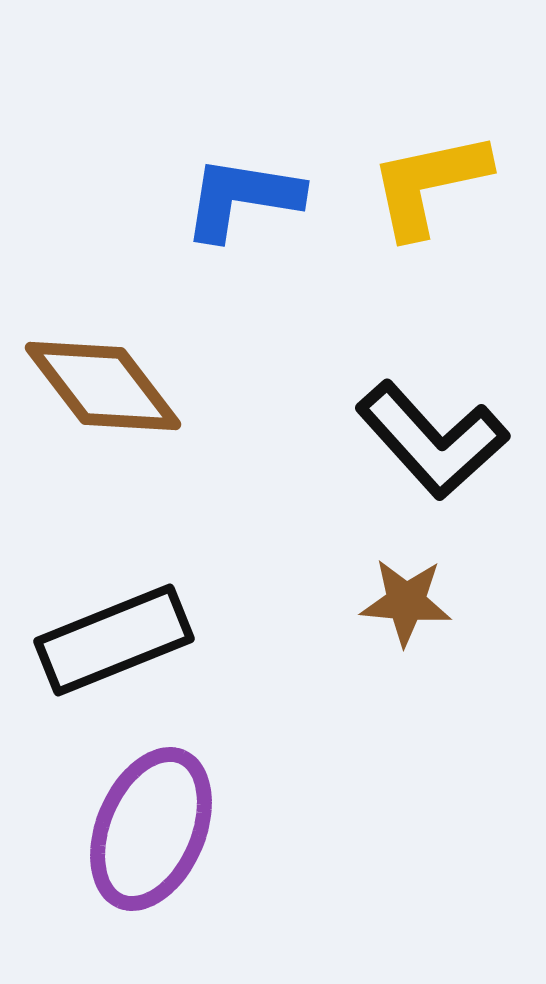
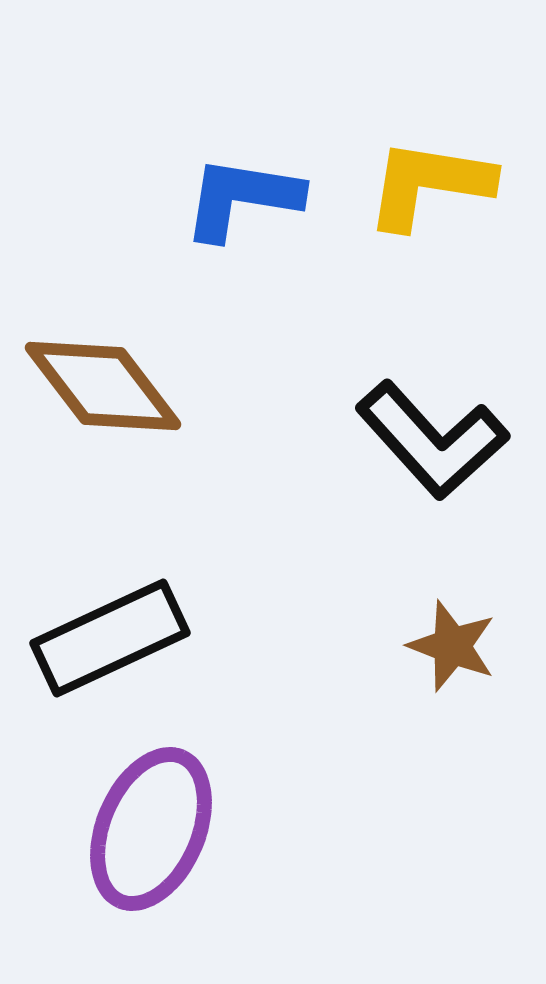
yellow L-shape: rotated 21 degrees clockwise
brown star: moved 46 px right, 44 px down; rotated 16 degrees clockwise
black rectangle: moved 4 px left, 2 px up; rotated 3 degrees counterclockwise
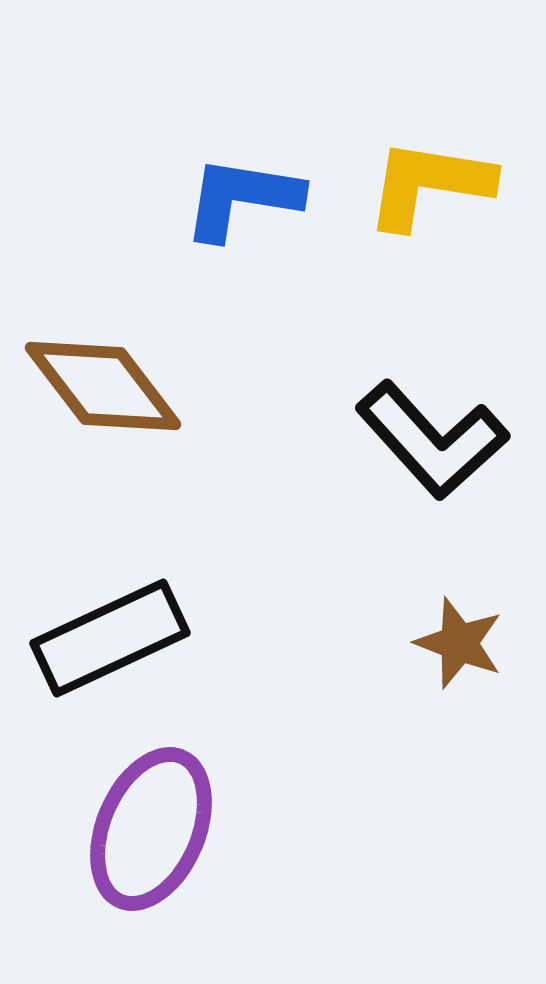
brown star: moved 7 px right, 3 px up
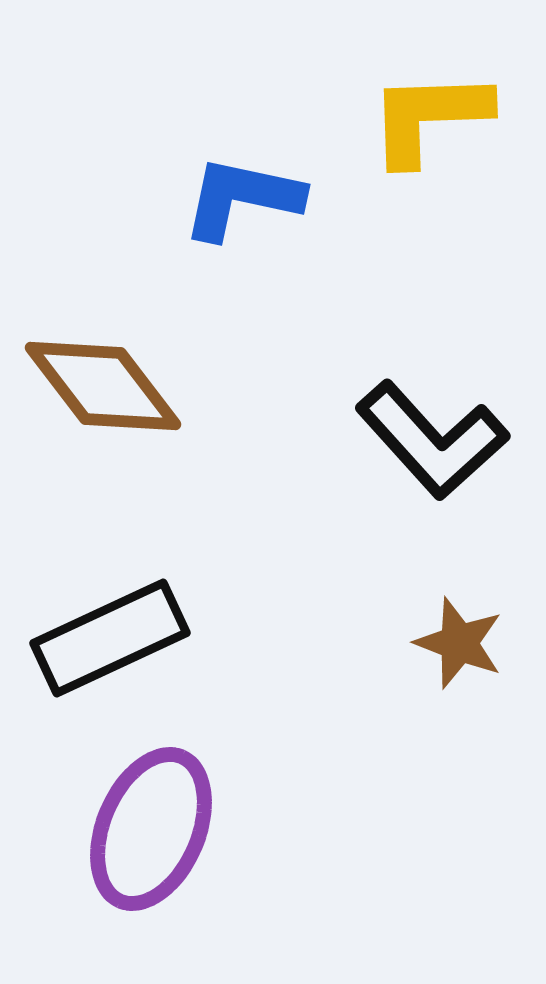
yellow L-shape: moved 67 px up; rotated 11 degrees counterclockwise
blue L-shape: rotated 3 degrees clockwise
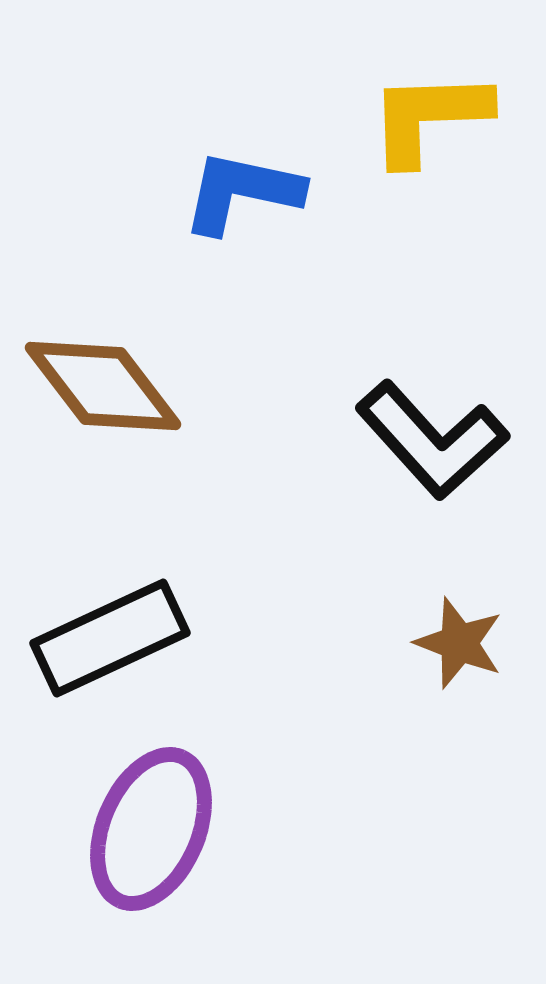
blue L-shape: moved 6 px up
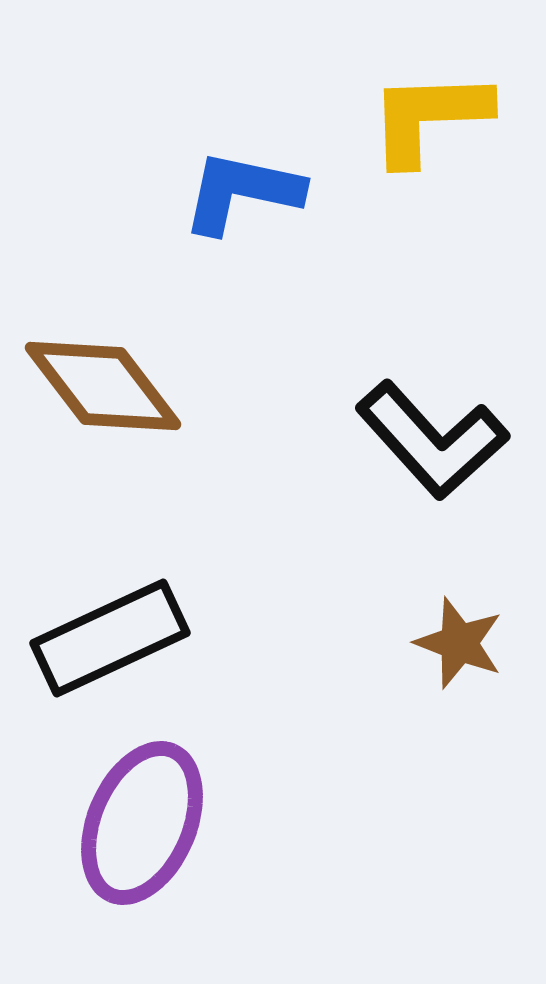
purple ellipse: moved 9 px left, 6 px up
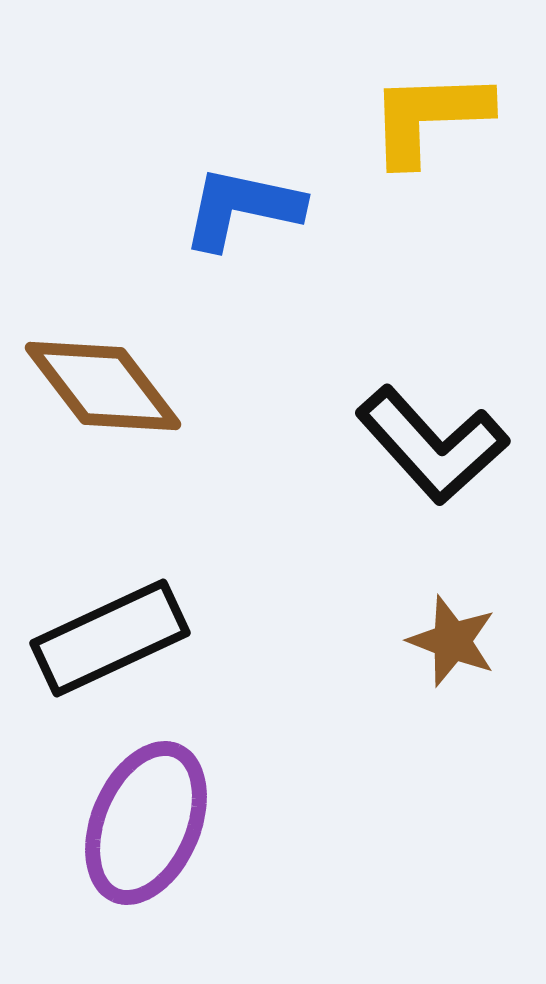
blue L-shape: moved 16 px down
black L-shape: moved 5 px down
brown star: moved 7 px left, 2 px up
purple ellipse: moved 4 px right
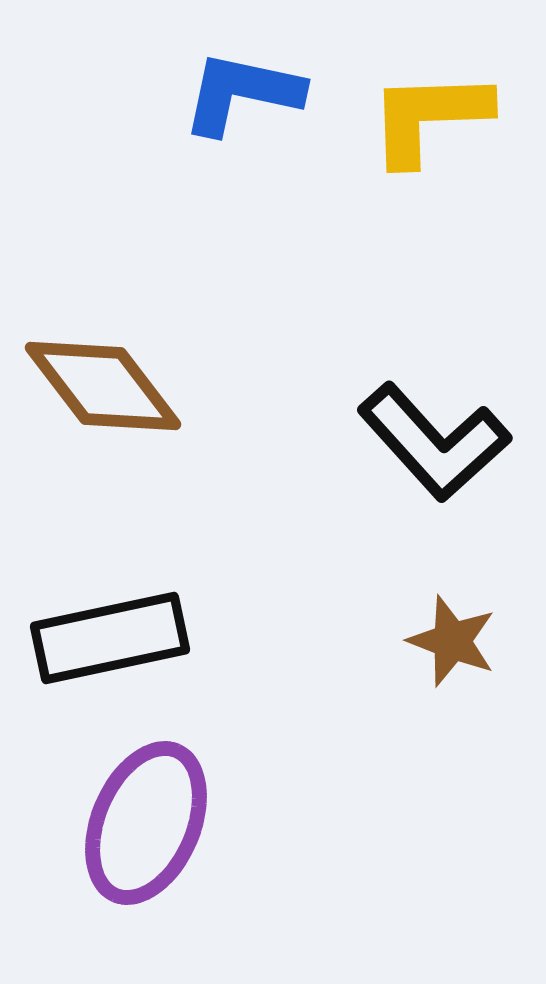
blue L-shape: moved 115 px up
black L-shape: moved 2 px right, 3 px up
black rectangle: rotated 13 degrees clockwise
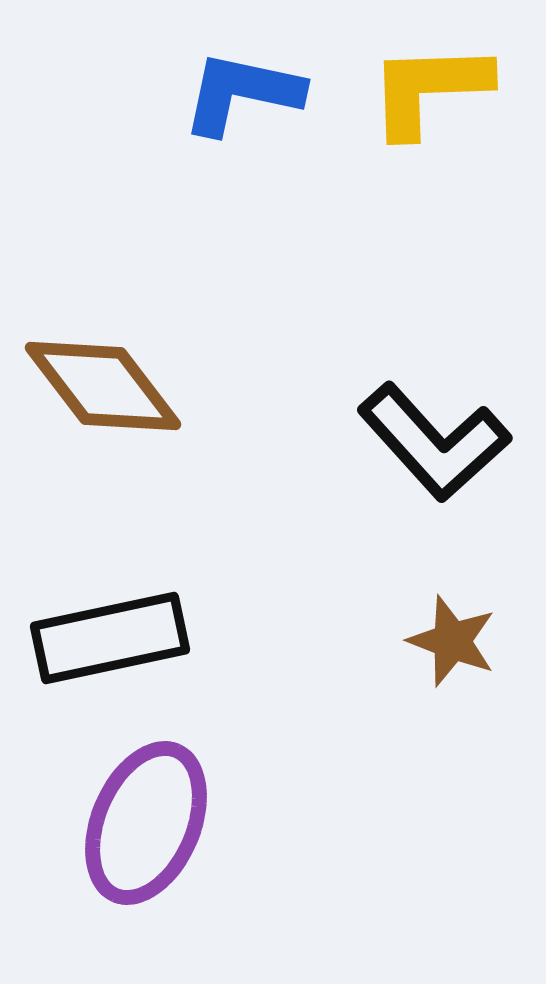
yellow L-shape: moved 28 px up
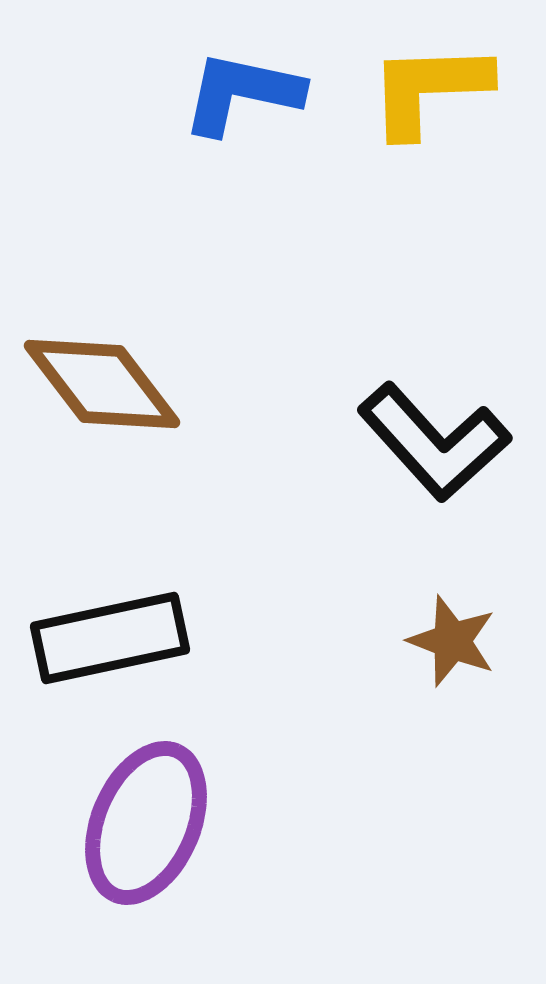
brown diamond: moved 1 px left, 2 px up
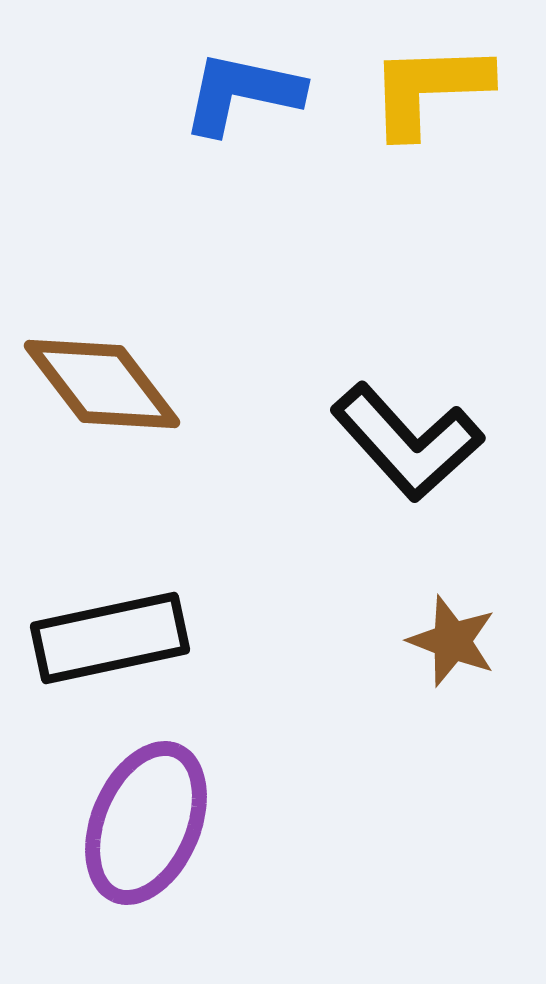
black L-shape: moved 27 px left
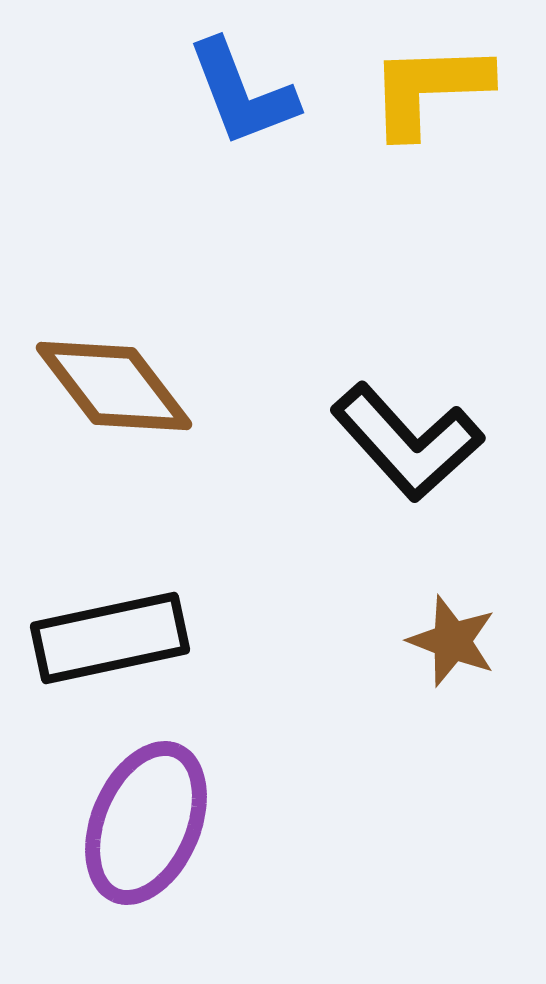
blue L-shape: rotated 123 degrees counterclockwise
brown diamond: moved 12 px right, 2 px down
